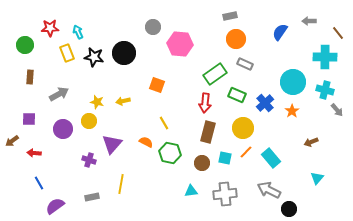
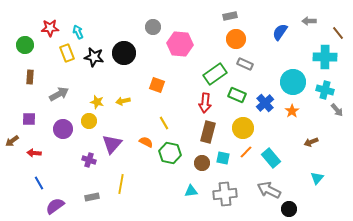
cyan square at (225, 158): moved 2 px left
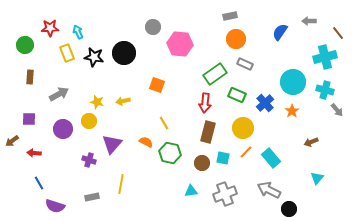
cyan cross at (325, 57): rotated 15 degrees counterclockwise
gray cross at (225, 194): rotated 15 degrees counterclockwise
purple semicircle at (55, 206): rotated 126 degrees counterclockwise
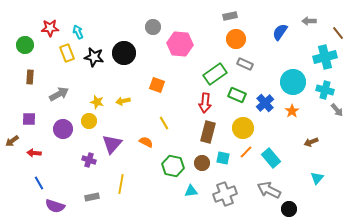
green hexagon at (170, 153): moved 3 px right, 13 px down
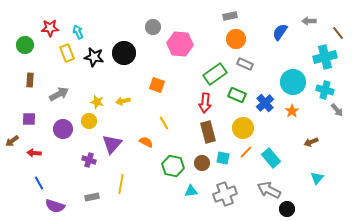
brown rectangle at (30, 77): moved 3 px down
brown rectangle at (208, 132): rotated 30 degrees counterclockwise
black circle at (289, 209): moved 2 px left
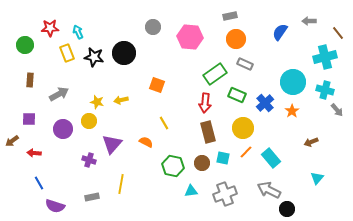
pink hexagon at (180, 44): moved 10 px right, 7 px up
yellow arrow at (123, 101): moved 2 px left, 1 px up
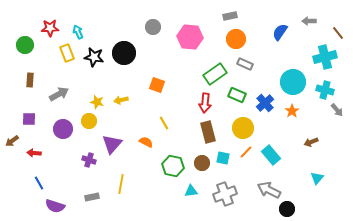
cyan rectangle at (271, 158): moved 3 px up
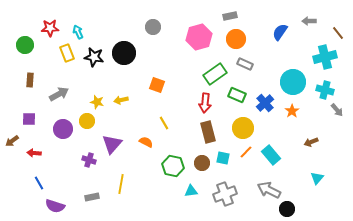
pink hexagon at (190, 37): moved 9 px right; rotated 20 degrees counterclockwise
yellow circle at (89, 121): moved 2 px left
